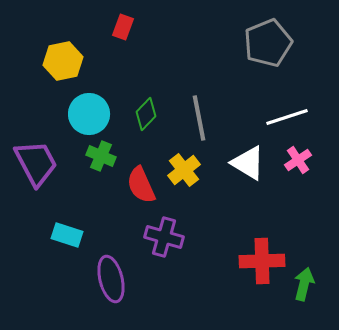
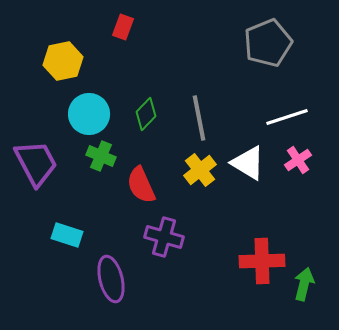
yellow cross: moved 16 px right
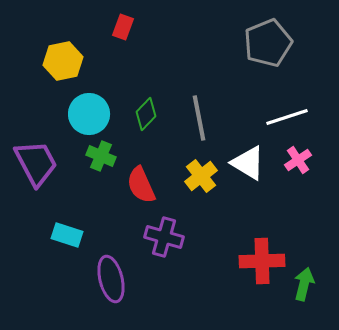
yellow cross: moved 1 px right, 6 px down
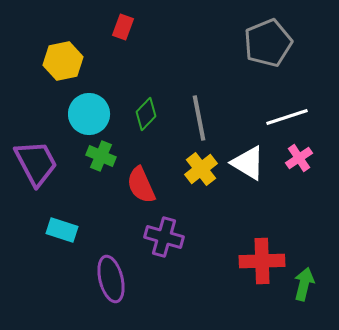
pink cross: moved 1 px right, 2 px up
yellow cross: moved 7 px up
cyan rectangle: moved 5 px left, 5 px up
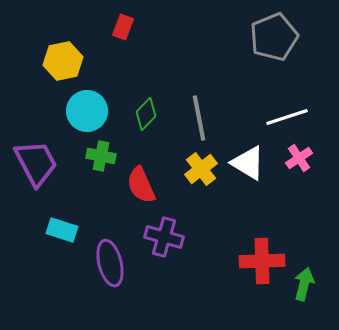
gray pentagon: moved 6 px right, 6 px up
cyan circle: moved 2 px left, 3 px up
green cross: rotated 12 degrees counterclockwise
purple ellipse: moved 1 px left, 16 px up
